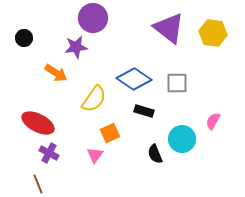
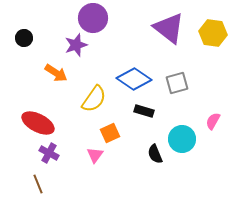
purple star: moved 2 px up; rotated 10 degrees counterclockwise
gray square: rotated 15 degrees counterclockwise
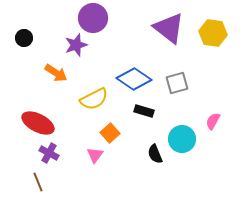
yellow semicircle: rotated 28 degrees clockwise
orange square: rotated 18 degrees counterclockwise
brown line: moved 2 px up
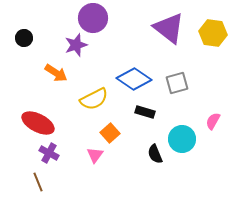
black rectangle: moved 1 px right, 1 px down
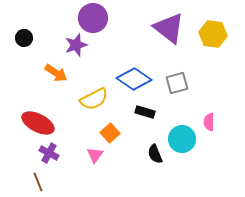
yellow hexagon: moved 1 px down
pink semicircle: moved 4 px left, 1 px down; rotated 30 degrees counterclockwise
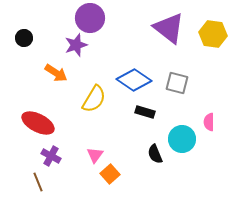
purple circle: moved 3 px left
blue diamond: moved 1 px down
gray square: rotated 30 degrees clockwise
yellow semicircle: rotated 32 degrees counterclockwise
orange square: moved 41 px down
purple cross: moved 2 px right, 3 px down
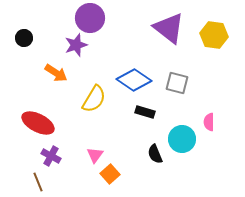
yellow hexagon: moved 1 px right, 1 px down
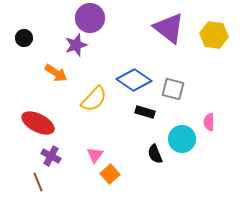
gray square: moved 4 px left, 6 px down
yellow semicircle: rotated 12 degrees clockwise
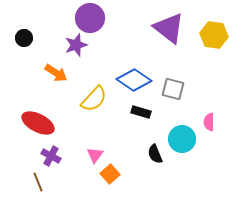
black rectangle: moved 4 px left
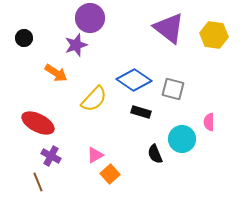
pink triangle: rotated 24 degrees clockwise
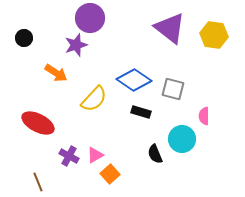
purple triangle: moved 1 px right
pink semicircle: moved 5 px left, 6 px up
purple cross: moved 18 px right
